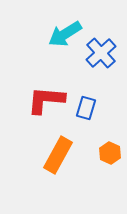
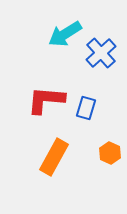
orange rectangle: moved 4 px left, 2 px down
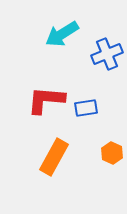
cyan arrow: moved 3 px left
blue cross: moved 6 px right, 1 px down; rotated 20 degrees clockwise
blue rectangle: rotated 65 degrees clockwise
orange hexagon: moved 2 px right
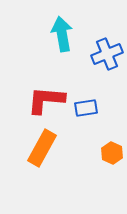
cyan arrow: rotated 112 degrees clockwise
orange rectangle: moved 12 px left, 9 px up
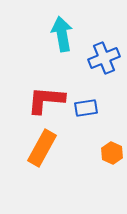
blue cross: moved 3 px left, 4 px down
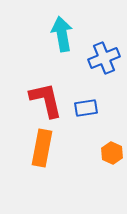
red L-shape: rotated 72 degrees clockwise
orange rectangle: rotated 18 degrees counterclockwise
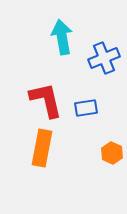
cyan arrow: moved 3 px down
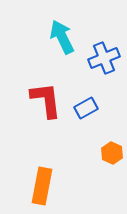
cyan arrow: rotated 16 degrees counterclockwise
red L-shape: rotated 6 degrees clockwise
blue rectangle: rotated 20 degrees counterclockwise
orange rectangle: moved 38 px down
